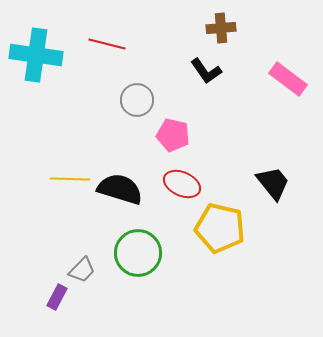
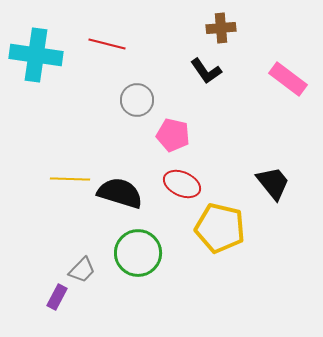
black semicircle: moved 4 px down
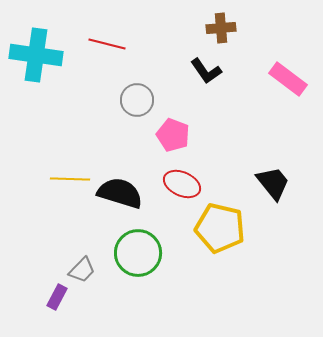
pink pentagon: rotated 8 degrees clockwise
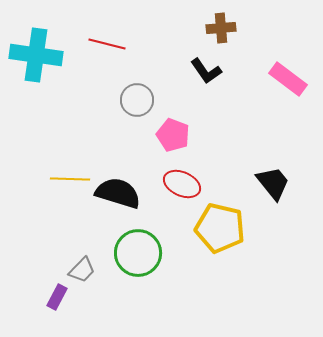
black semicircle: moved 2 px left
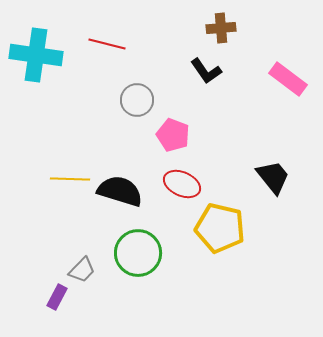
black trapezoid: moved 6 px up
black semicircle: moved 2 px right, 2 px up
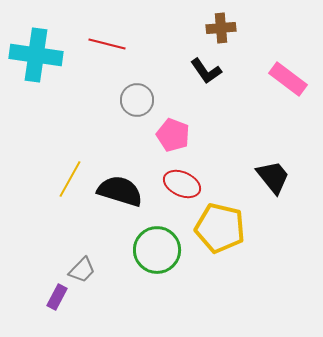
yellow line: rotated 63 degrees counterclockwise
green circle: moved 19 px right, 3 px up
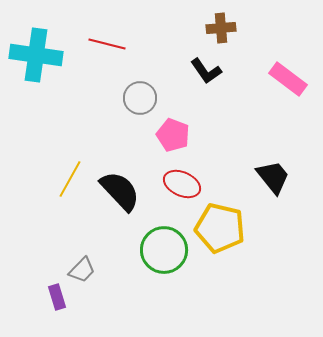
gray circle: moved 3 px right, 2 px up
black semicircle: rotated 30 degrees clockwise
green circle: moved 7 px right
purple rectangle: rotated 45 degrees counterclockwise
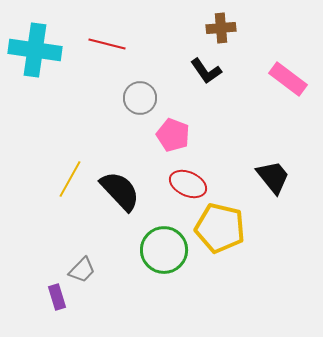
cyan cross: moved 1 px left, 5 px up
red ellipse: moved 6 px right
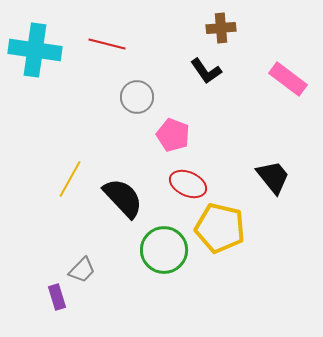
gray circle: moved 3 px left, 1 px up
black semicircle: moved 3 px right, 7 px down
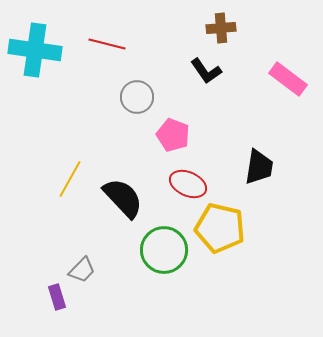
black trapezoid: moved 14 px left, 10 px up; rotated 48 degrees clockwise
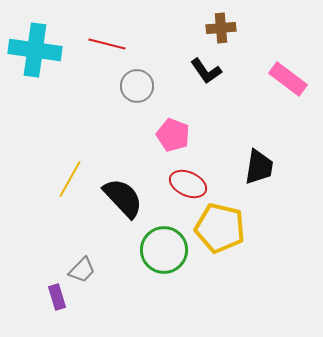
gray circle: moved 11 px up
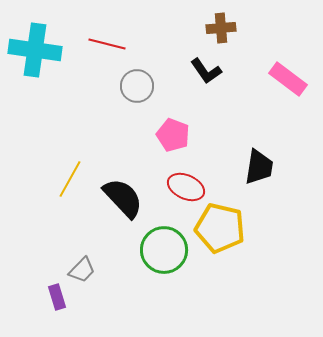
red ellipse: moved 2 px left, 3 px down
